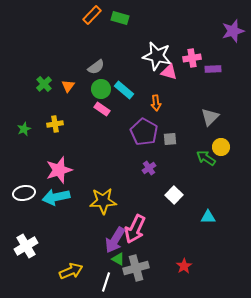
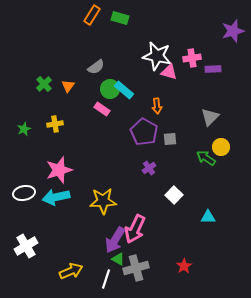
orange rectangle: rotated 12 degrees counterclockwise
green circle: moved 9 px right
orange arrow: moved 1 px right, 3 px down
white line: moved 3 px up
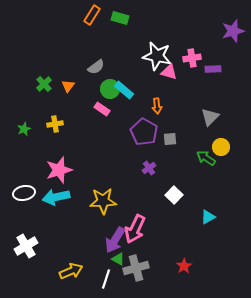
cyan triangle: rotated 28 degrees counterclockwise
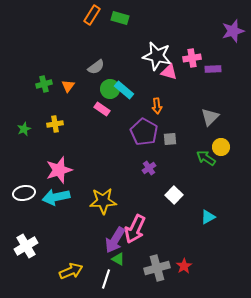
green cross: rotated 28 degrees clockwise
gray cross: moved 21 px right
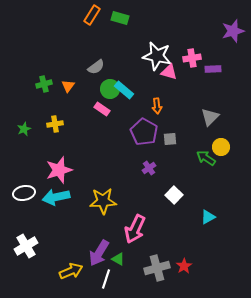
purple arrow: moved 16 px left, 13 px down
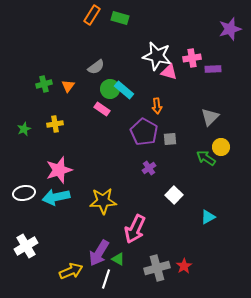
purple star: moved 3 px left, 2 px up
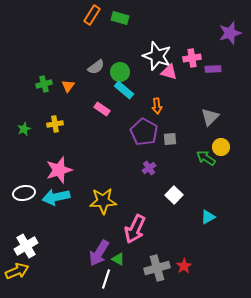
purple star: moved 4 px down
white star: rotated 8 degrees clockwise
green circle: moved 10 px right, 17 px up
yellow arrow: moved 54 px left
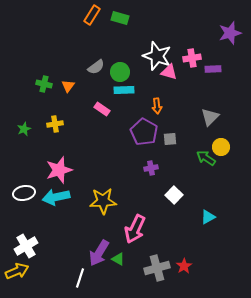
green cross: rotated 28 degrees clockwise
cyan rectangle: rotated 42 degrees counterclockwise
purple cross: moved 2 px right; rotated 24 degrees clockwise
white line: moved 26 px left, 1 px up
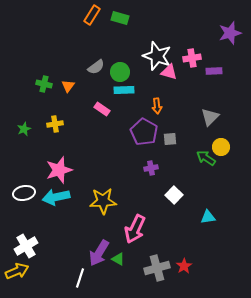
purple rectangle: moved 1 px right, 2 px down
cyan triangle: rotated 21 degrees clockwise
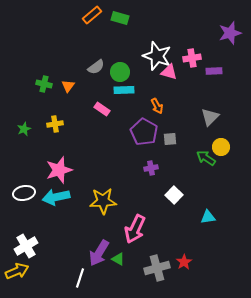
orange rectangle: rotated 18 degrees clockwise
orange arrow: rotated 21 degrees counterclockwise
red star: moved 4 px up
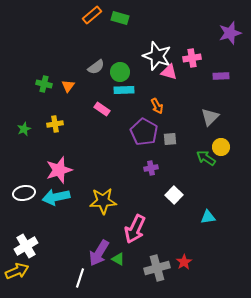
purple rectangle: moved 7 px right, 5 px down
